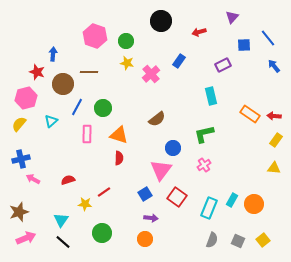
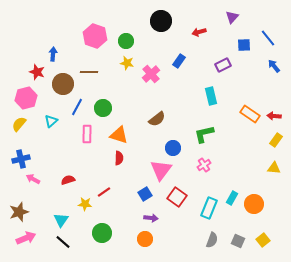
cyan rectangle at (232, 200): moved 2 px up
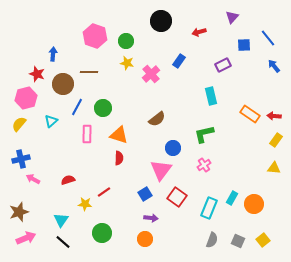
red star at (37, 72): moved 2 px down
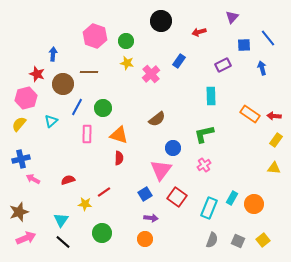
blue arrow at (274, 66): moved 12 px left, 2 px down; rotated 24 degrees clockwise
cyan rectangle at (211, 96): rotated 12 degrees clockwise
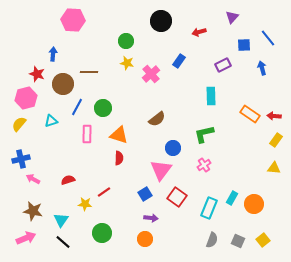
pink hexagon at (95, 36): moved 22 px left, 16 px up; rotated 15 degrees counterclockwise
cyan triangle at (51, 121): rotated 24 degrees clockwise
brown star at (19, 212): moved 14 px right, 1 px up; rotated 30 degrees clockwise
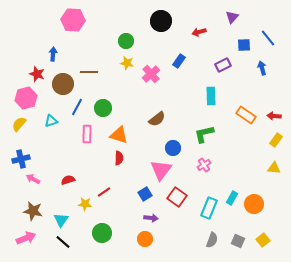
orange rectangle at (250, 114): moved 4 px left, 1 px down
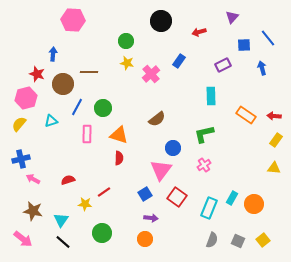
pink arrow at (26, 238): moved 3 px left, 1 px down; rotated 60 degrees clockwise
